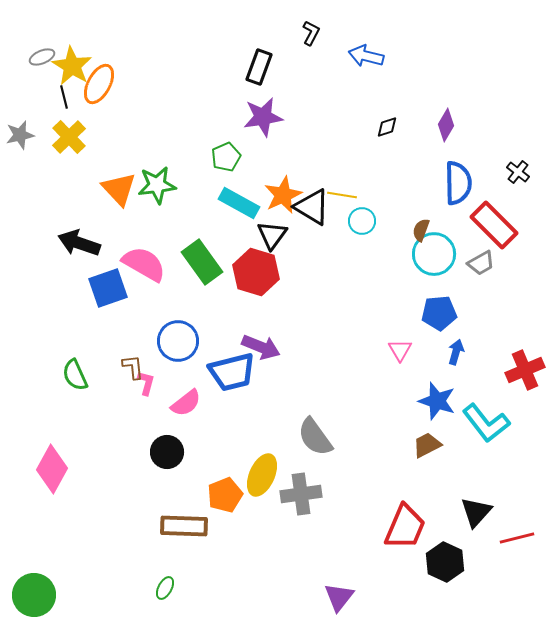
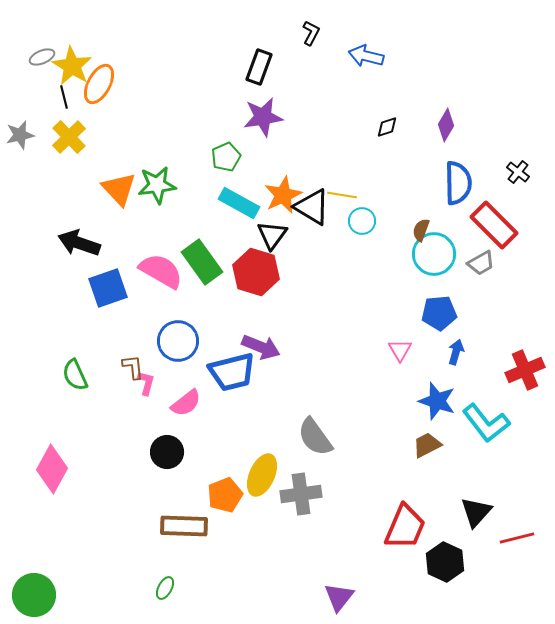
pink semicircle at (144, 264): moved 17 px right, 7 px down
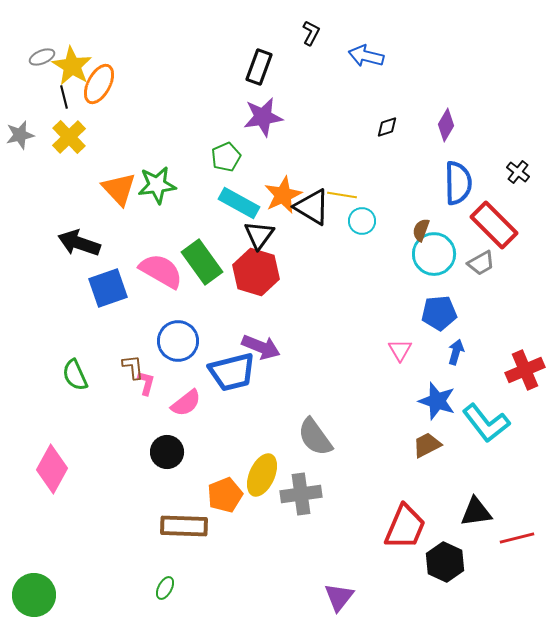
black triangle at (272, 235): moved 13 px left
black triangle at (476, 512): rotated 40 degrees clockwise
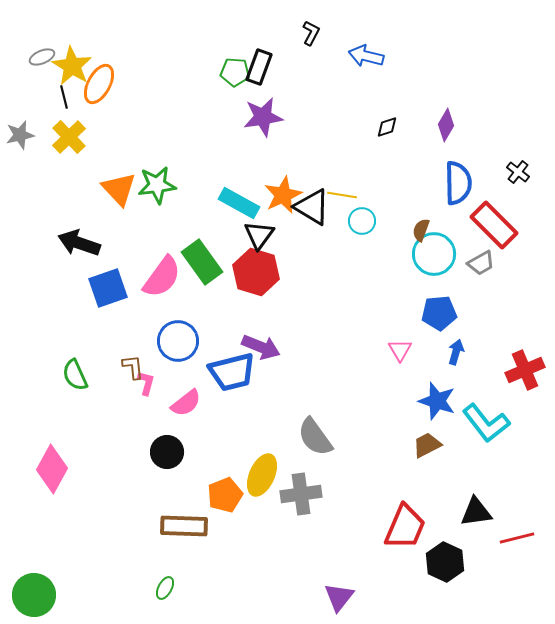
green pentagon at (226, 157): moved 9 px right, 85 px up; rotated 28 degrees clockwise
pink semicircle at (161, 271): moved 1 px right, 6 px down; rotated 96 degrees clockwise
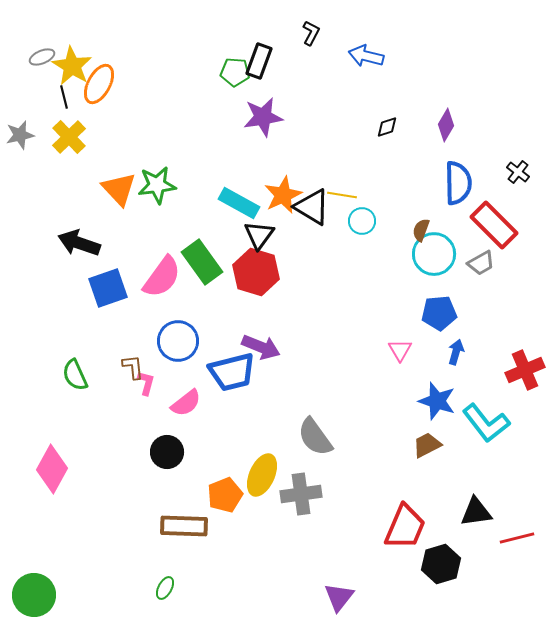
black rectangle at (259, 67): moved 6 px up
black hexagon at (445, 562): moved 4 px left, 2 px down; rotated 18 degrees clockwise
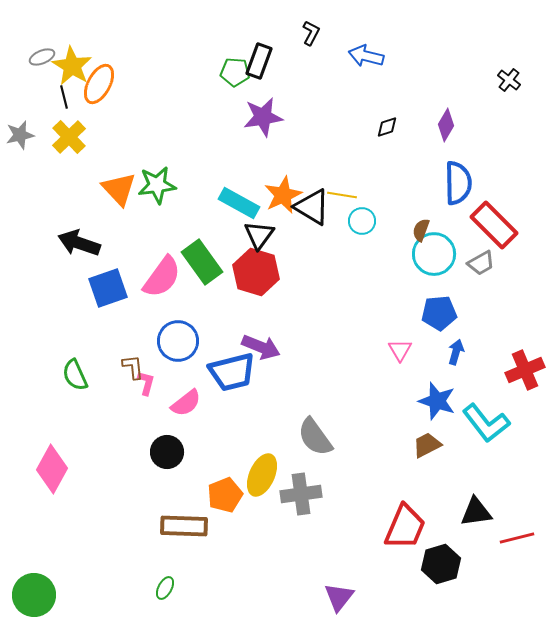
black cross at (518, 172): moved 9 px left, 92 px up
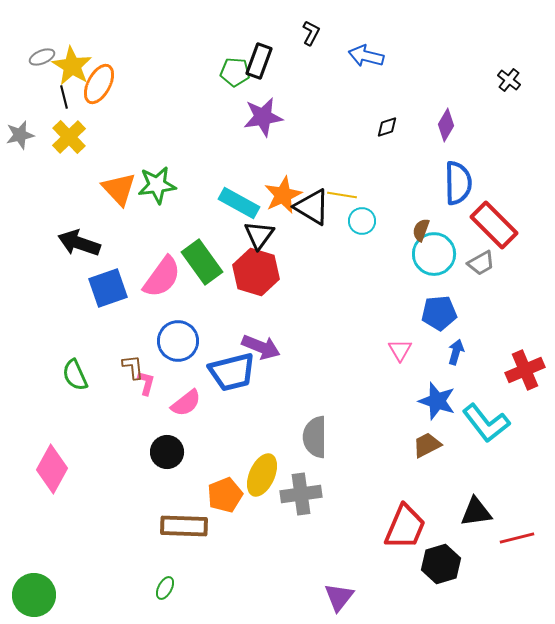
gray semicircle at (315, 437): rotated 36 degrees clockwise
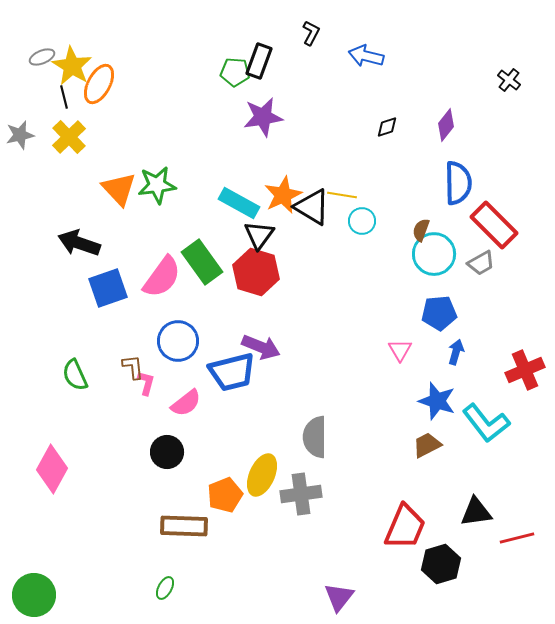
purple diamond at (446, 125): rotated 8 degrees clockwise
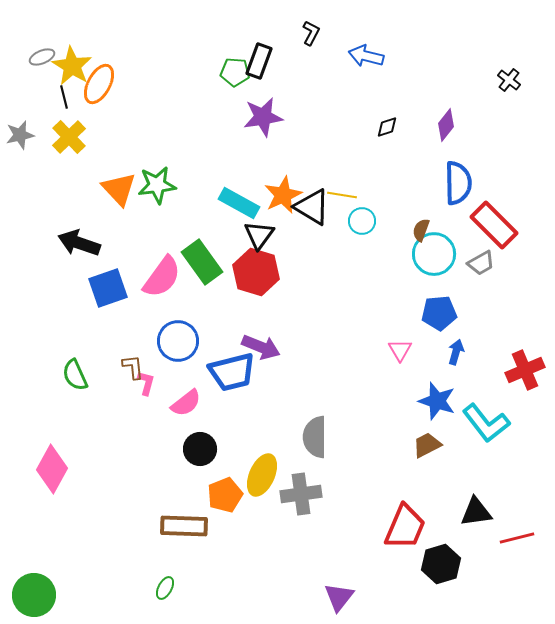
black circle at (167, 452): moved 33 px right, 3 px up
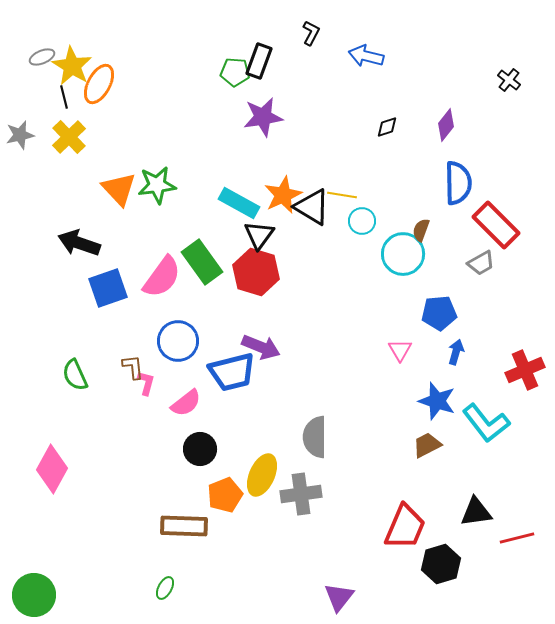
red rectangle at (494, 225): moved 2 px right
cyan circle at (434, 254): moved 31 px left
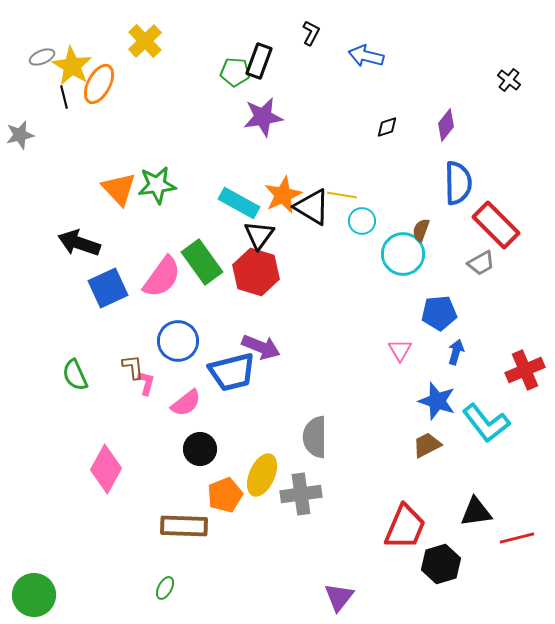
yellow cross at (69, 137): moved 76 px right, 96 px up
blue square at (108, 288): rotated 6 degrees counterclockwise
pink diamond at (52, 469): moved 54 px right
